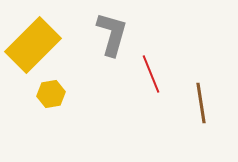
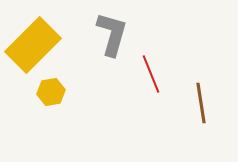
yellow hexagon: moved 2 px up
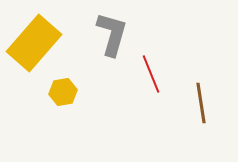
yellow rectangle: moved 1 px right, 2 px up; rotated 4 degrees counterclockwise
yellow hexagon: moved 12 px right
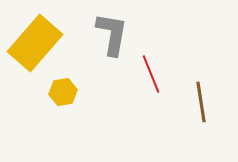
gray L-shape: rotated 6 degrees counterclockwise
yellow rectangle: moved 1 px right
brown line: moved 1 px up
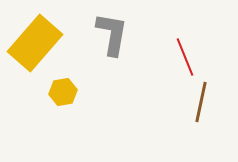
red line: moved 34 px right, 17 px up
brown line: rotated 21 degrees clockwise
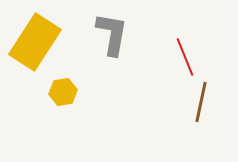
yellow rectangle: moved 1 px up; rotated 8 degrees counterclockwise
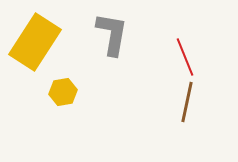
brown line: moved 14 px left
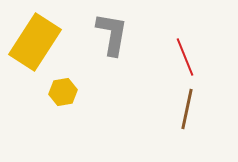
brown line: moved 7 px down
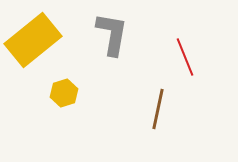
yellow rectangle: moved 2 px left, 2 px up; rotated 18 degrees clockwise
yellow hexagon: moved 1 px right, 1 px down; rotated 8 degrees counterclockwise
brown line: moved 29 px left
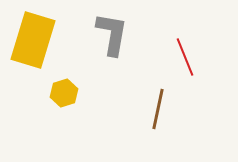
yellow rectangle: rotated 34 degrees counterclockwise
